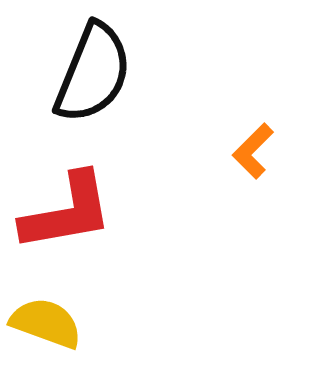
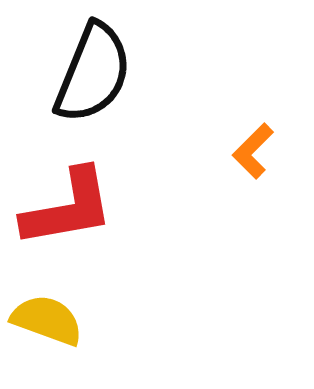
red L-shape: moved 1 px right, 4 px up
yellow semicircle: moved 1 px right, 3 px up
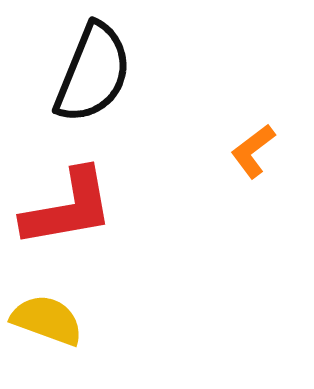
orange L-shape: rotated 8 degrees clockwise
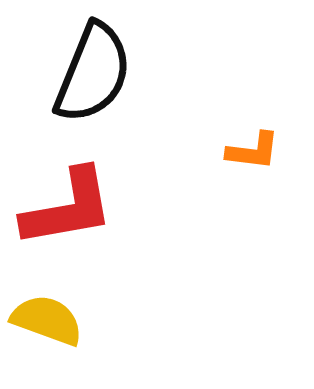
orange L-shape: rotated 136 degrees counterclockwise
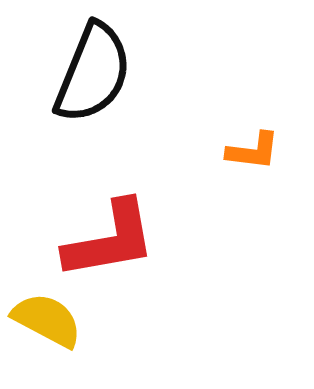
red L-shape: moved 42 px right, 32 px down
yellow semicircle: rotated 8 degrees clockwise
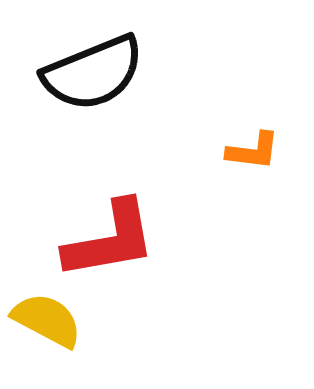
black semicircle: rotated 46 degrees clockwise
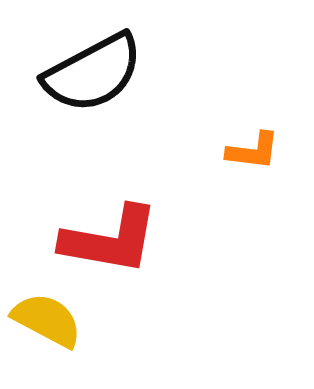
black semicircle: rotated 6 degrees counterclockwise
red L-shape: rotated 20 degrees clockwise
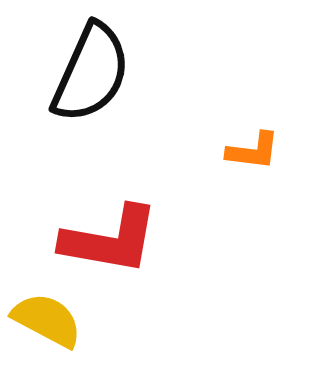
black semicircle: moved 2 px left; rotated 38 degrees counterclockwise
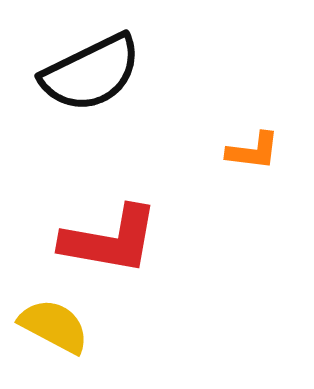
black semicircle: rotated 40 degrees clockwise
yellow semicircle: moved 7 px right, 6 px down
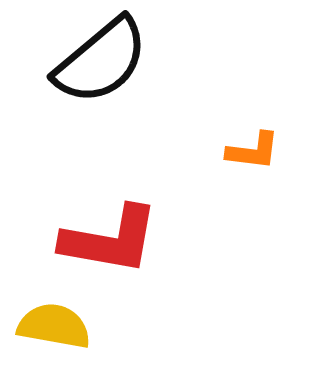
black semicircle: moved 10 px right, 12 px up; rotated 14 degrees counterclockwise
yellow semicircle: rotated 18 degrees counterclockwise
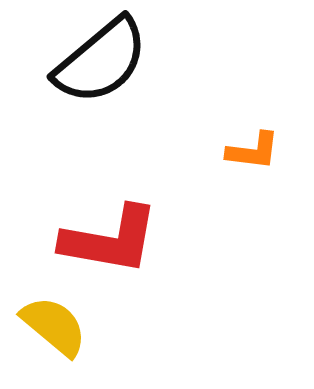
yellow semicircle: rotated 30 degrees clockwise
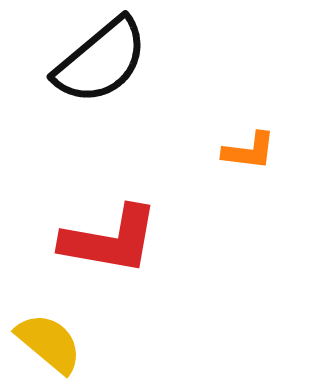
orange L-shape: moved 4 px left
yellow semicircle: moved 5 px left, 17 px down
